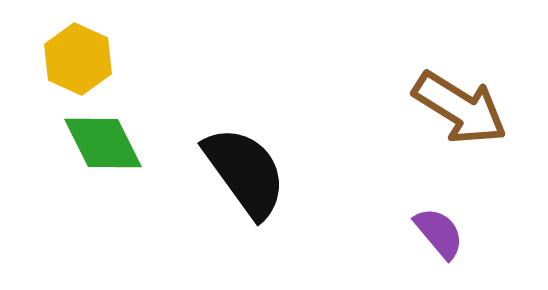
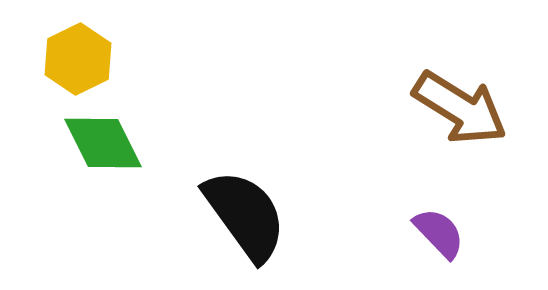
yellow hexagon: rotated 10 degrees clockwise
black semicircle: moved 43 px down
purple semicircle: rotated 4 degrees counterclockwise
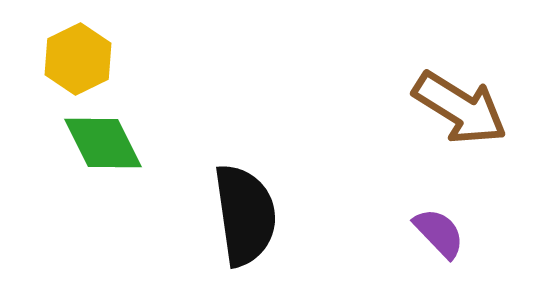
black semicircle: rotated 28 degrees clockwise
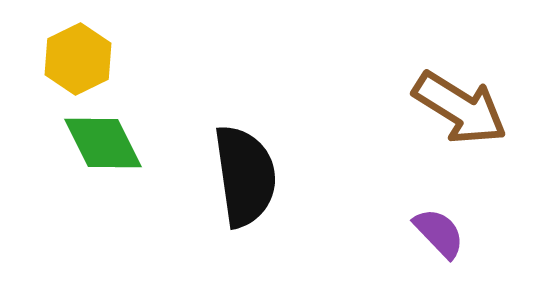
black semicircle: moved 39 px up
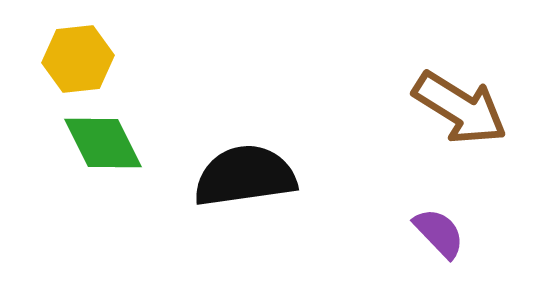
yellow hexagon: rotated 20 degrees clockwise
black semicircle: rotated 90 degrees counterclockwise
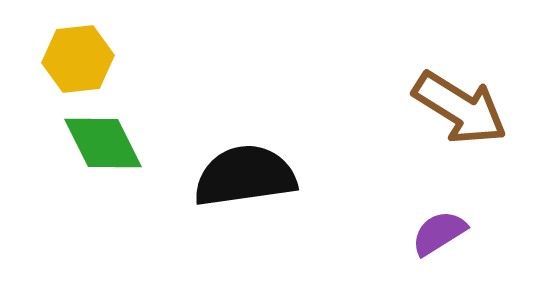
purple semicircle: rotated 78 degrees counterclockwise
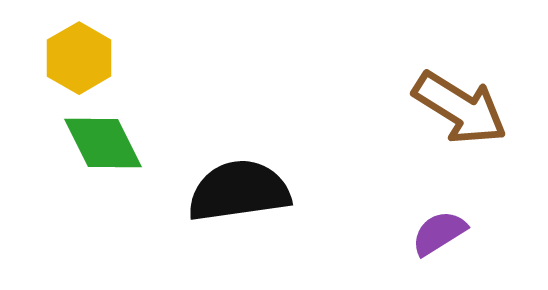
yellow hexagon: moved 1 px right, 1 px up; rotated 24 degrees counterclockwise
black semicircle: moved 6 px left, 15 px down
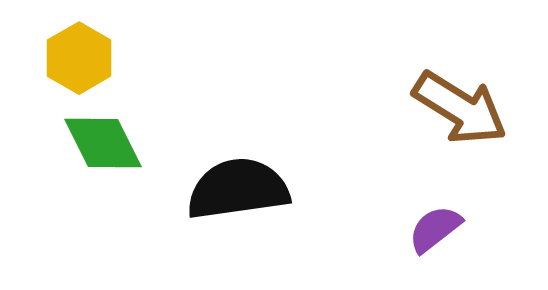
black semicircle: moved 1 px left, 2 px up
purple semicircle: moved 4 px left, 4 px up; rotated 6 degrees counterclockwise
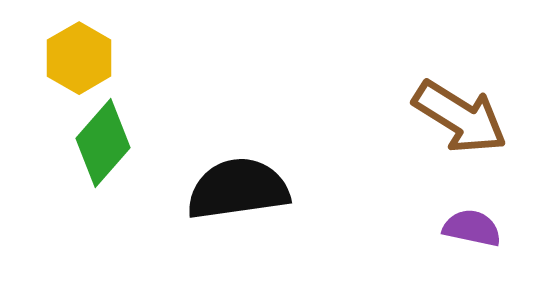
brown arrow: moved 9 px down
green diamond: rotated 68 degrees clockwise
purple semicircle: moved 37 px right, 1 px up; rotated 50 degrees clockwise
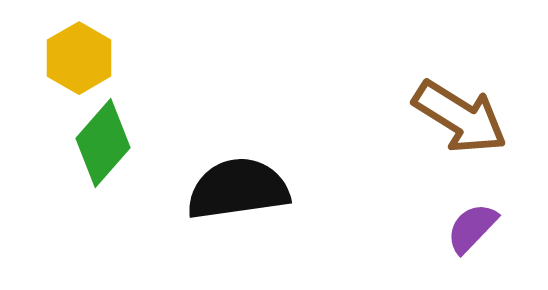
purple semicircle: rotated 58 degrees counterclockwise
